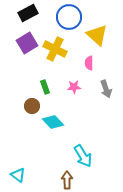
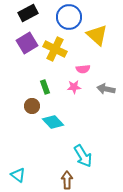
pink semicircle: moved 6 px left, 6 px down; rotated 96 degrees counterclockwise
gray arrow: rotated 120 degrees clockwise
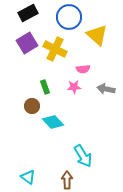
cyan triangle: moved 10 px right, 2 px down
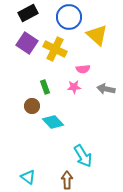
purple square: rotated 25 degrees counterclockwise
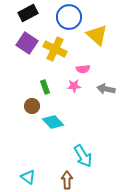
pink star: moved 1 px up
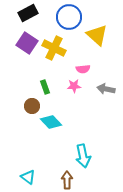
yellow cross: moved 1 px left, 1 px up
cyan diamond: moved 2 px left
cyan arrow: rotated 20 degrees clockwise
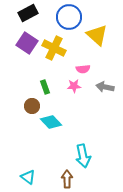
gray arrow: moved 1 px left, 2 px up
brown arrow: moved 1 px up
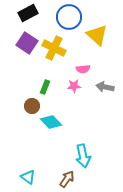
green rectangle: rotated 40 degrees clockwise
brown arrow: rotated 36 degrees clockwise
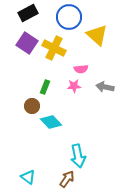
pink semicircle: moved 2 px left
cyan arrow: moved 5 px left
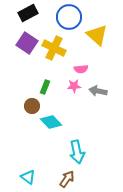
gray arrow: moved 7 px left, 4 px down
cyan arrow: moved 1 px left, 4 px up
